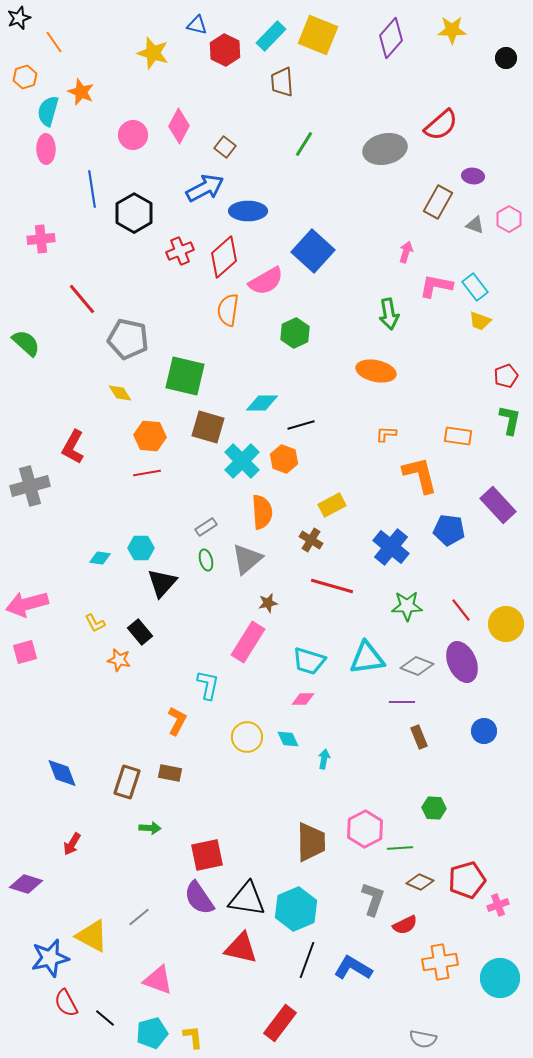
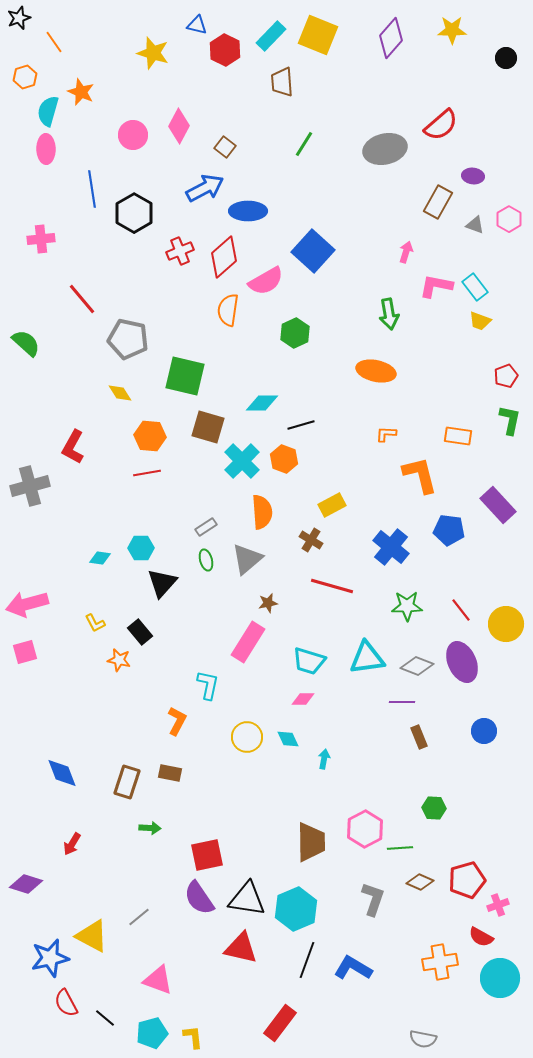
red semicircle at (405, 925): moved 76 px right, 12 px down; rotated 55 degrees clockwise
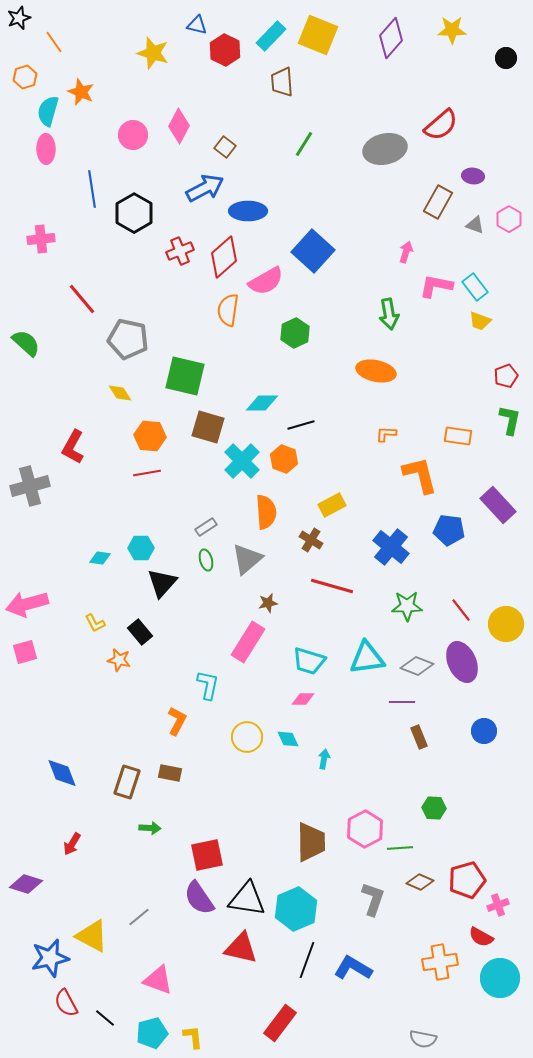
orange semicircle at (262, 512): moved 4 px right
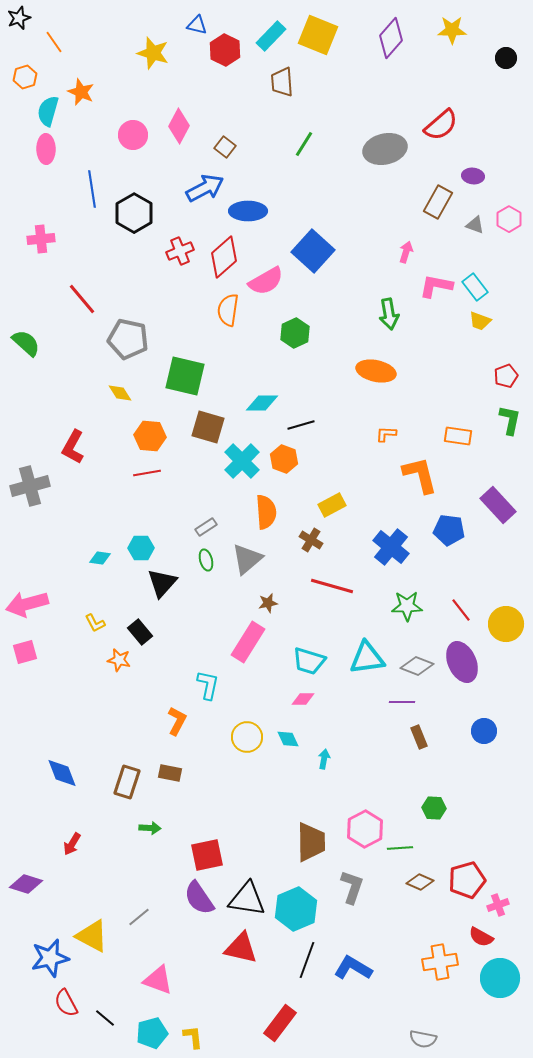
gray L-shape at (373, 899): moved 21 px left, 12 px up
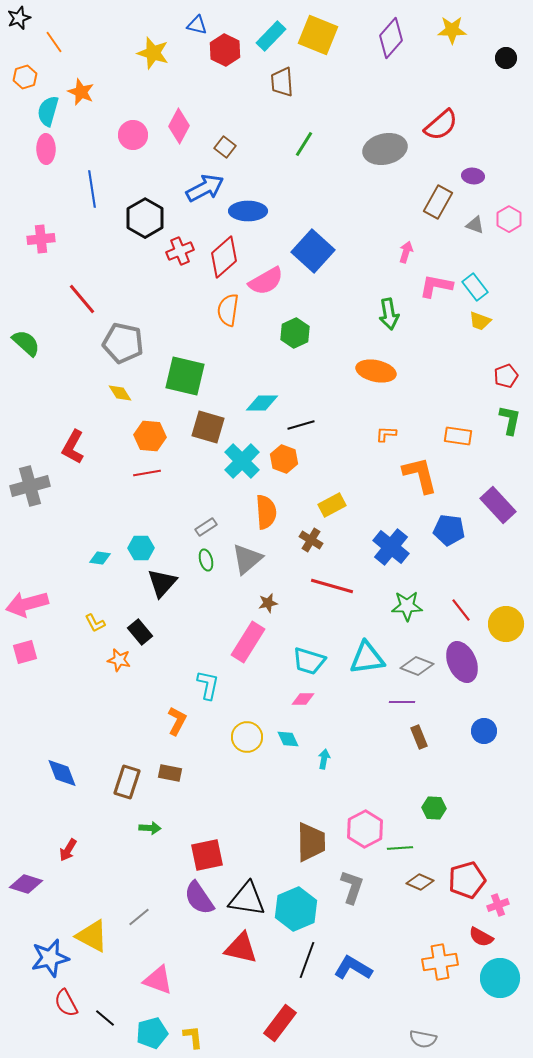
black hexagon at (134, 213): moved 11 px right, 5 px down
gray pentagon at (128, 339): moved 5 px left, 4 px down
red arrow at (72, 844): moved 4 px left, 6 px down
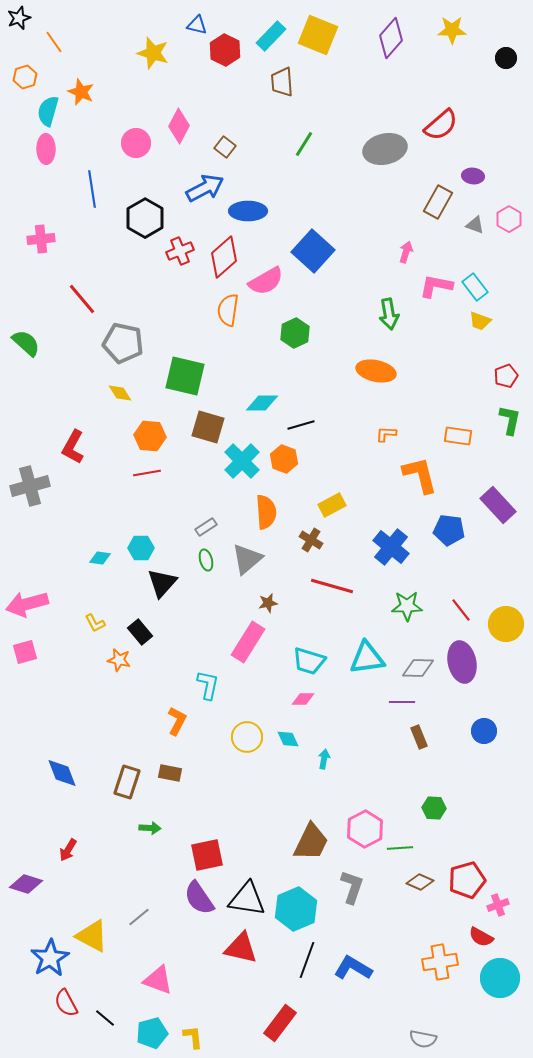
pink circle at (133, 135): moved 3 px right, 8 px down
purple ellipse at (462, 662): rotated 12 degrees clockwise
gray diamond at (417, 666): moved 1 px right, 2 px down; rotated 20 degrees counterclockwise
brown trapezoid at (311, 842): rotated 27 degrees clockwise
blue star at (50, 958): rotated 18 degrees counterclockwise
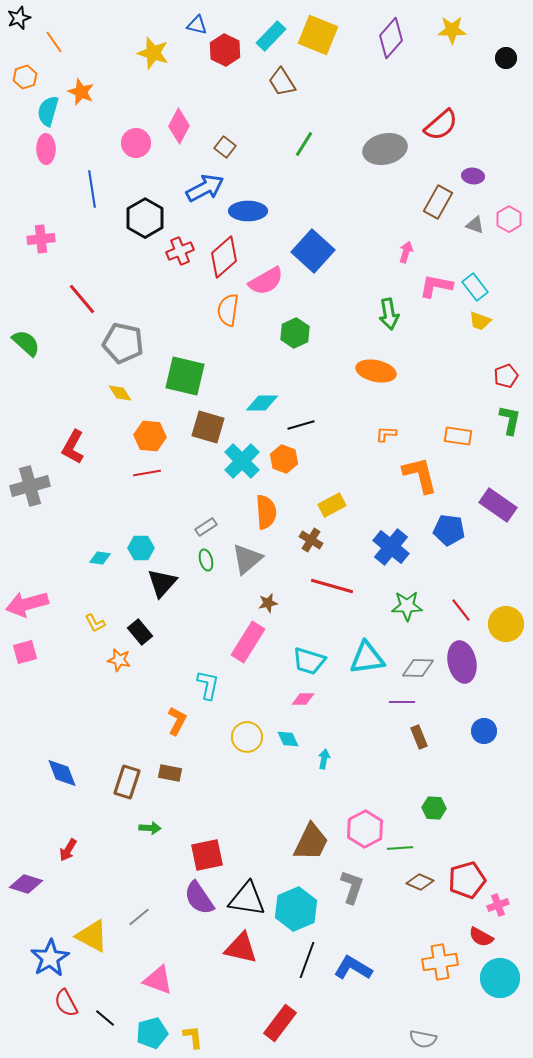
brown trapezoid at (282, 82): rotated 28 degrees counterclockwise
purple rectangle at (498, 505): rotated 12 degrees counterclockwise
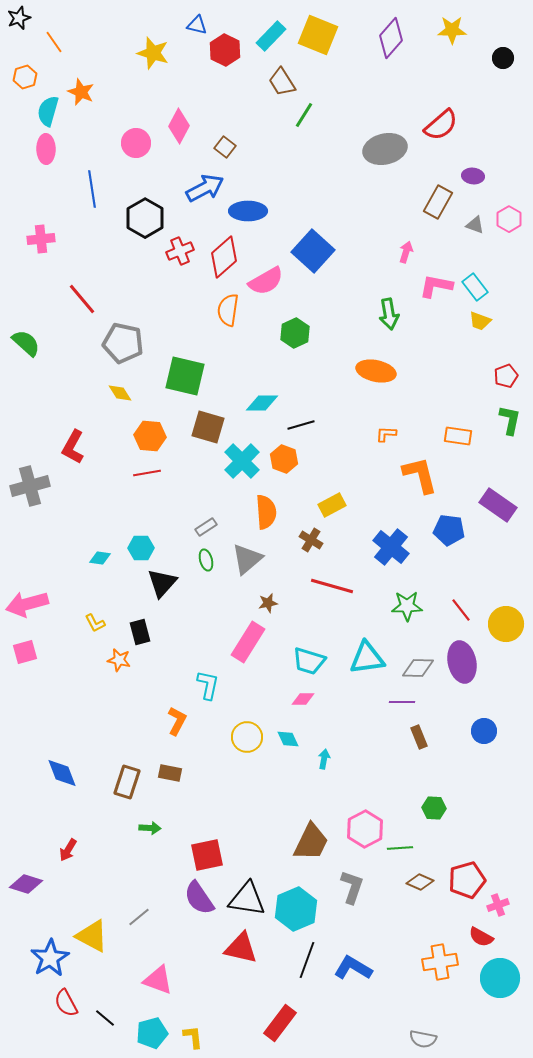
black circle at (506, 58): moved 3 px left
green line at (304, 144): moved 29 px up
black rectangle at (140, 632): rotated 25 degrees clockwise
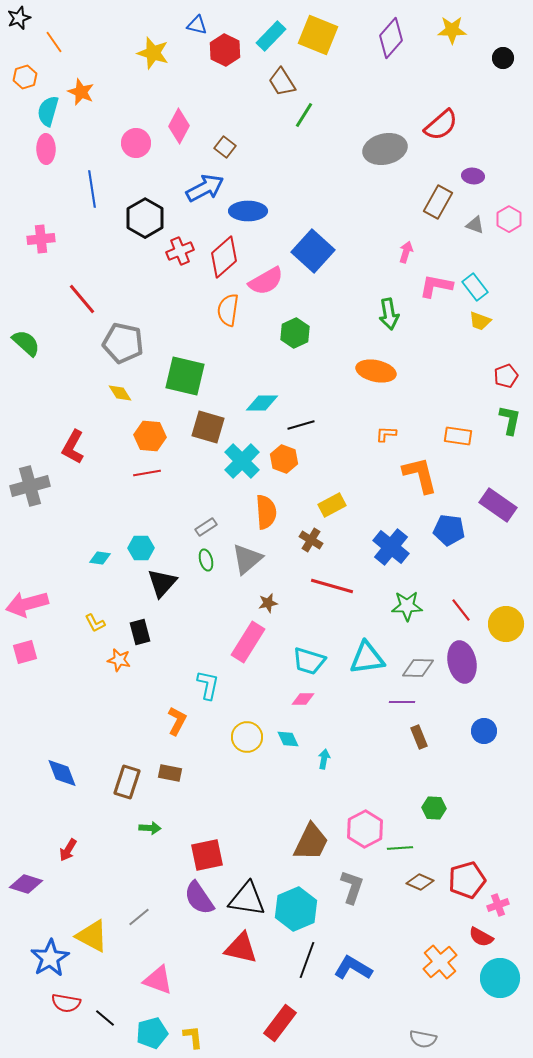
orange cross at (440, 962): rotated 32 degrees counterclockwise
red semicircle at (66, 1003): rotated 52 degrees counterclockwise
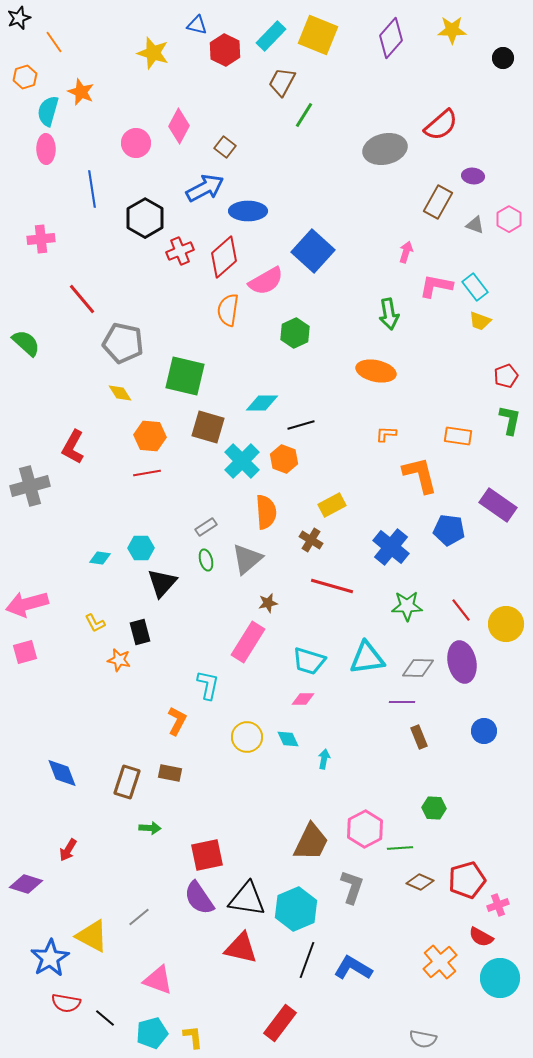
brown trapezoid at (282, 82): rotated 60 degrees clockwise
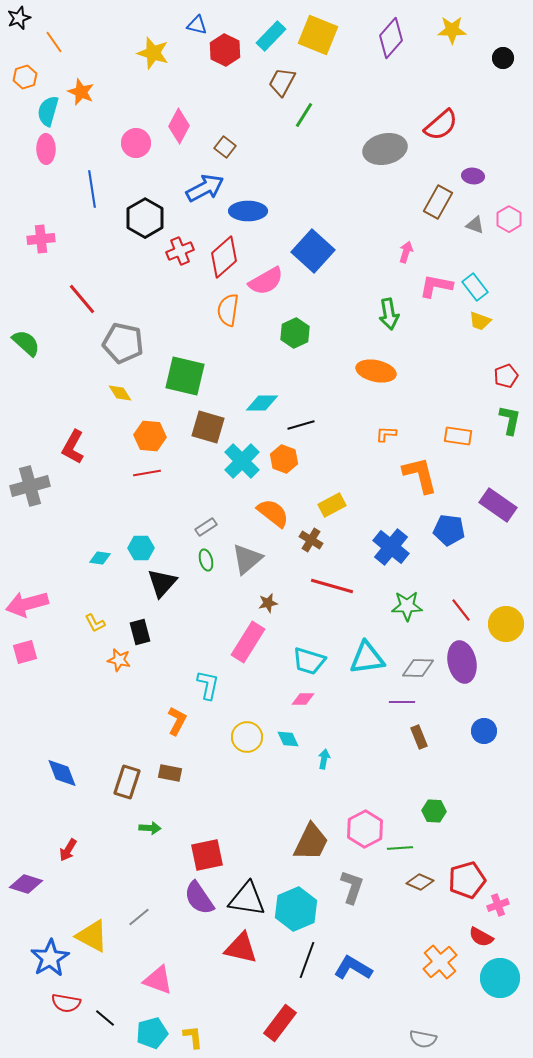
orange semicircle at (266, 512): moved 7 px right, 1 px down; rotated 48 degrees counterclockwise
green hexagon at (434, 808): moved 3 px down
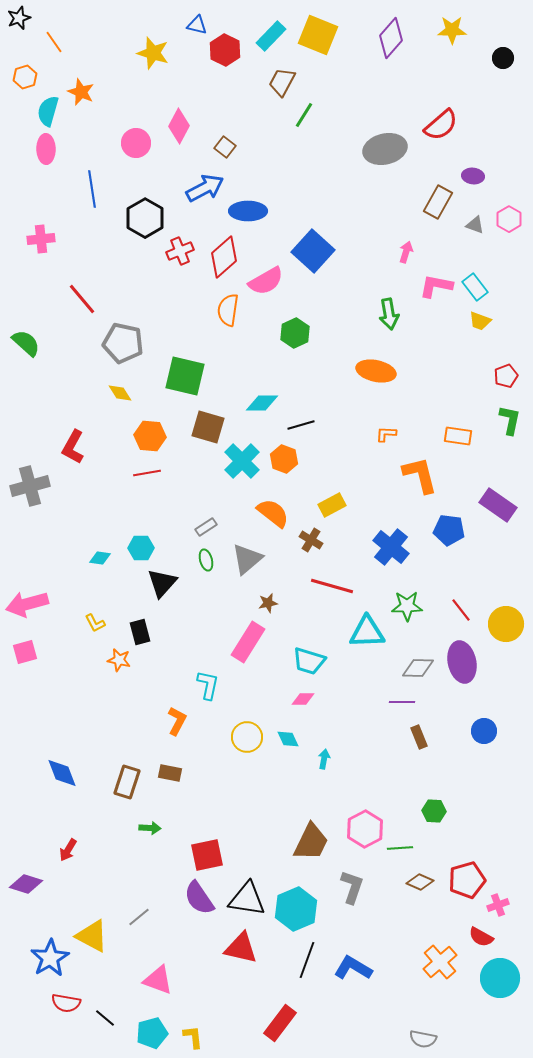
cyan triangle at (367, 658): moved 26 px up; rotated 6 degrees clockwise
